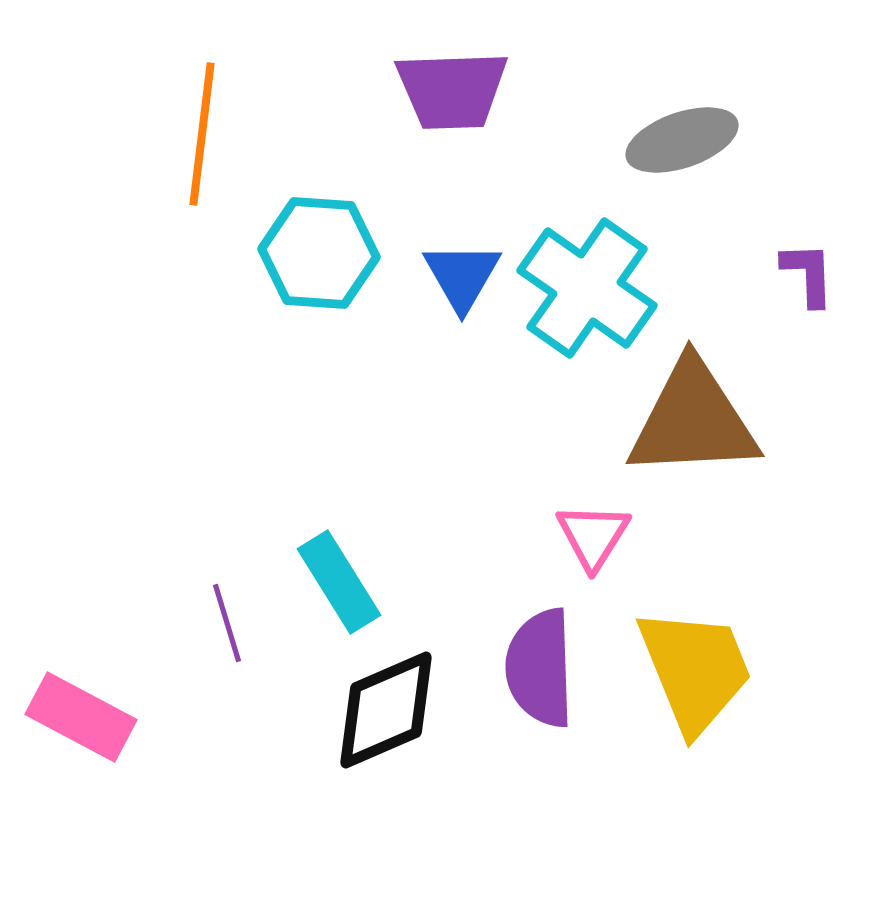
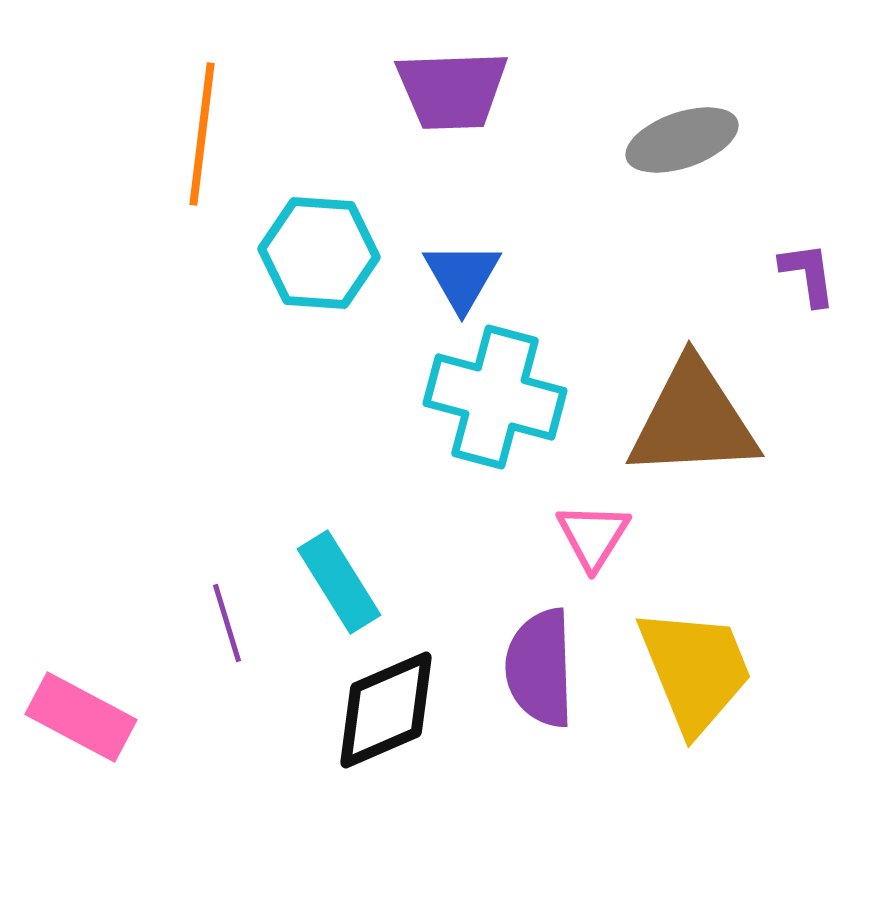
purple L-shape: rotated 6 degrees counterclockwise
cyan cross: moved 92 px left, 109 px down; rotated 20 degrees counterclockwise
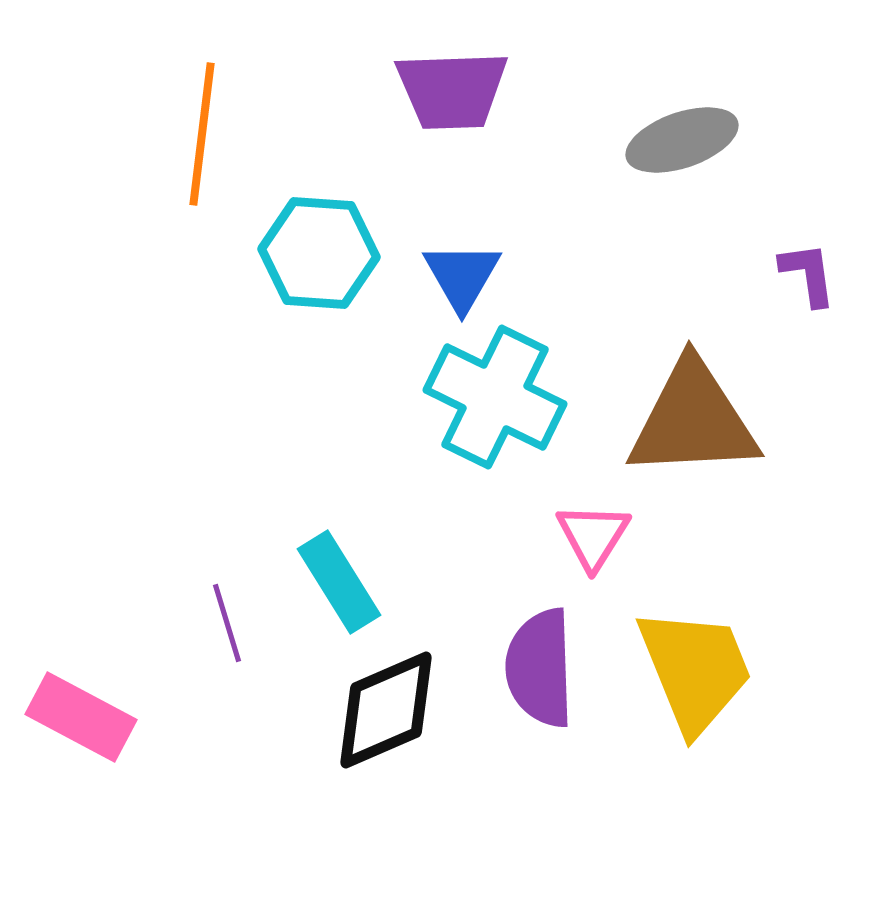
cyan cross: rotated 11 degrees clockwise
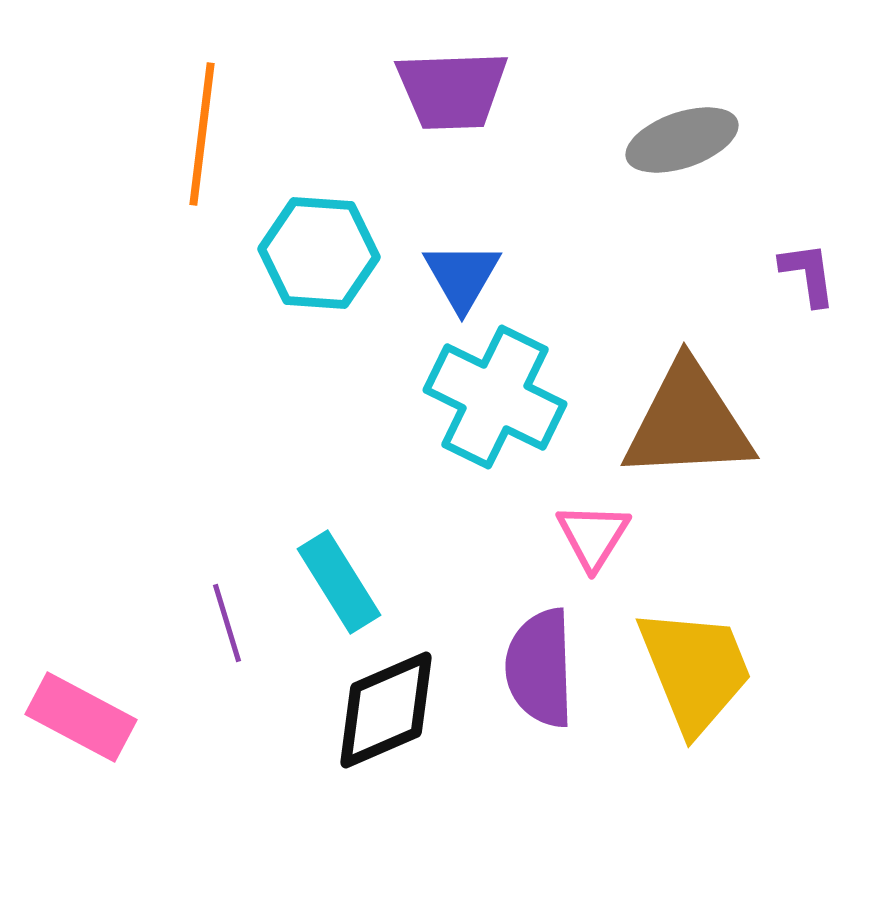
brown triangle: moved 5 px left, 2 px down
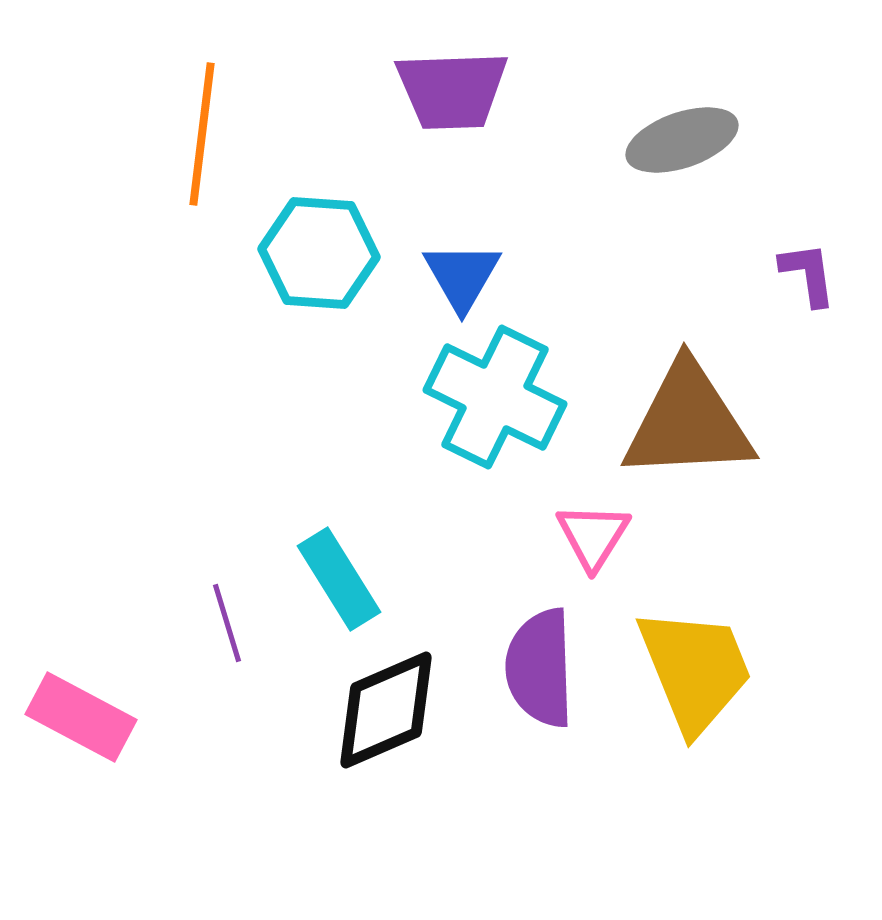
cyan rectangle: moved 3 px up
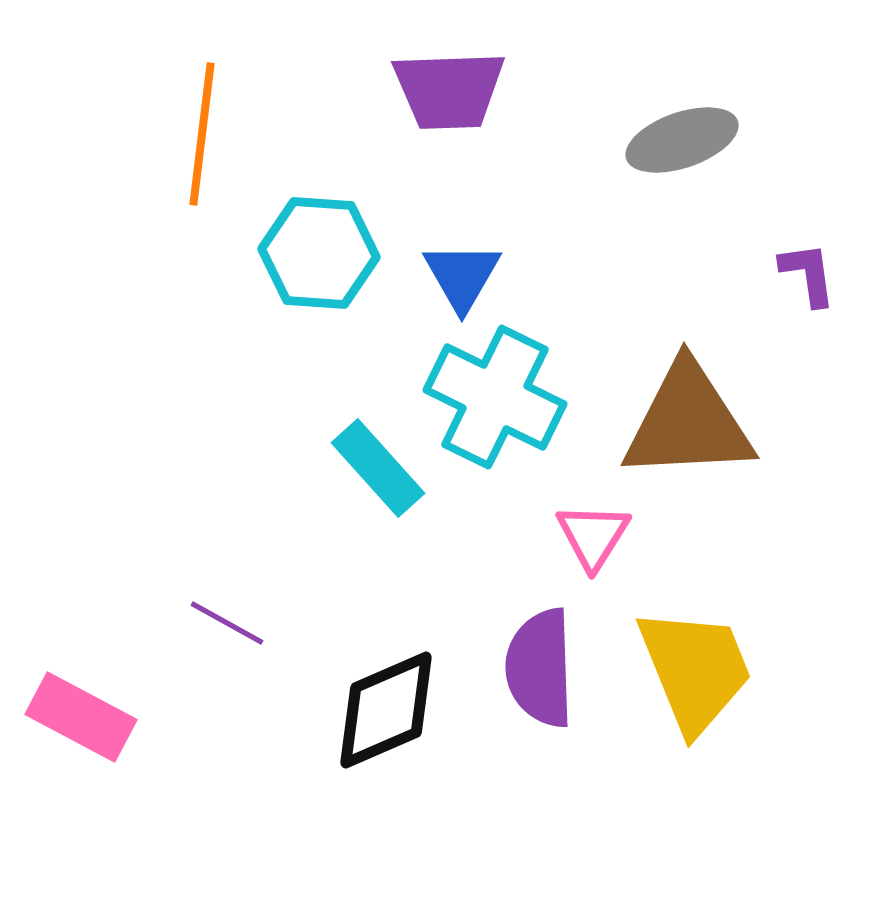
purple trapezoid: moved 3 px left
cyan rectangle: moved 39 px right, 111 px up; rotated 10 degrees counterclockwise
purple line: rotated 44 degrees counterclockwise
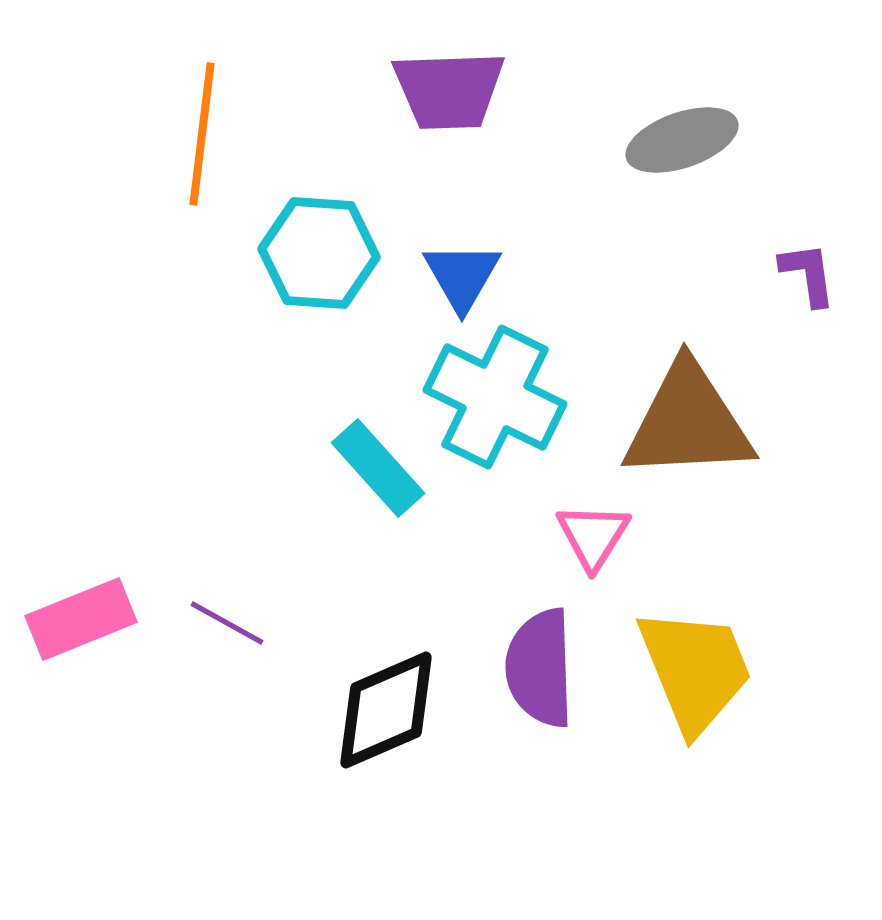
pink rectangle: moved 98 px up; rotated 50 degrees counterclockwise
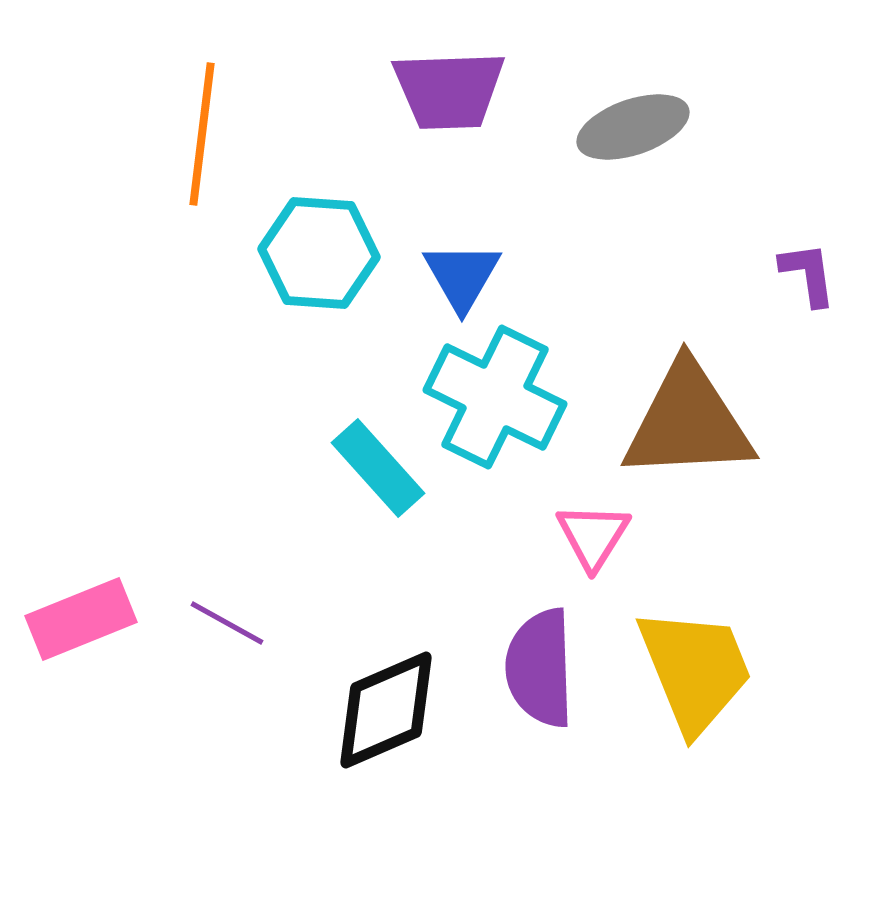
gray ellipse: moved 49 px left, 13 px up
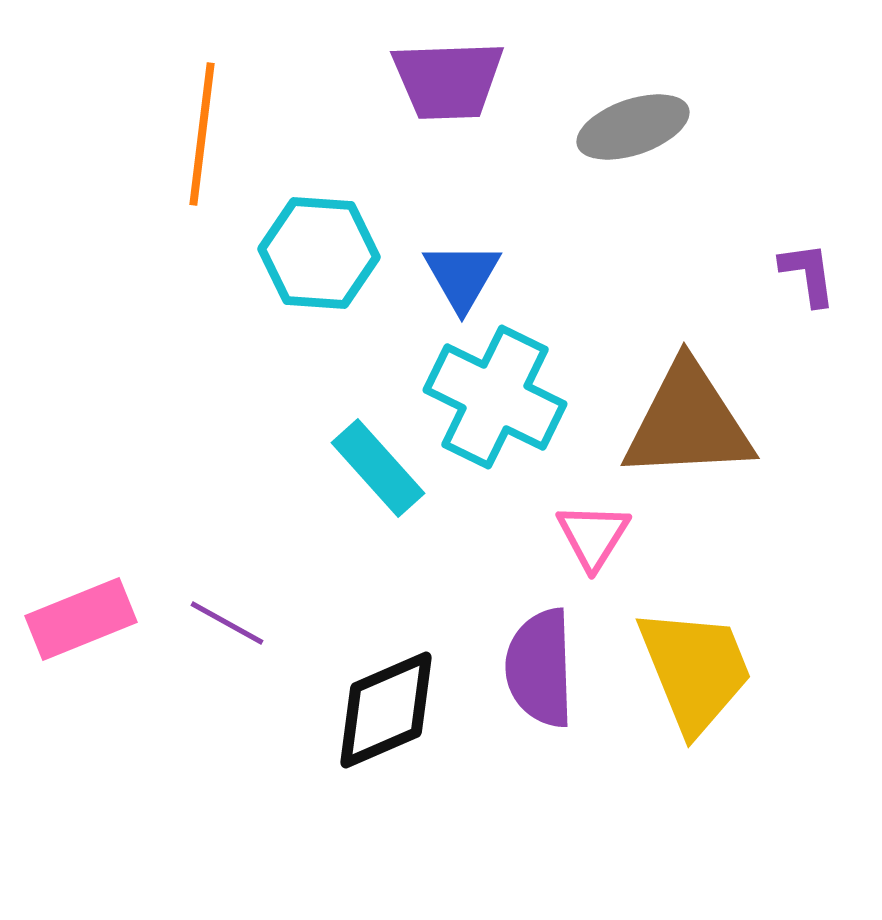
purple trapezoid: moved 1 px left, 10 px up
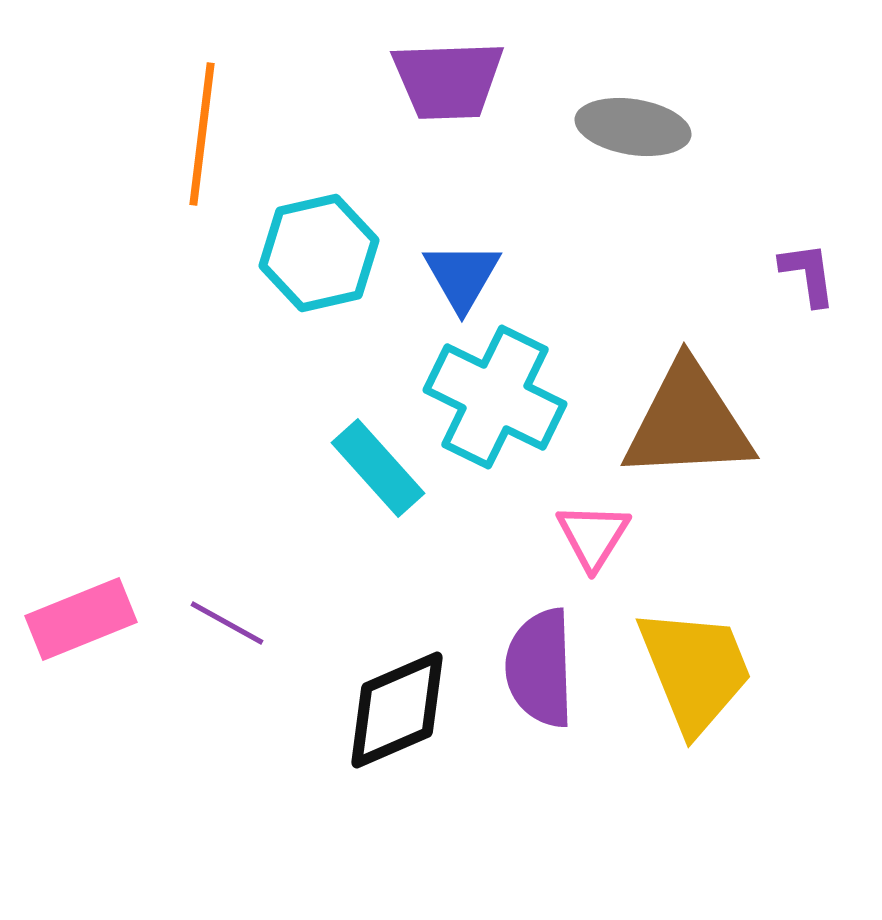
gray ellipse: rotated 28 degrees clockwise
cyan hexagon: rotated 17 degrees counterclockwise
black diamond: moved 11 px right
